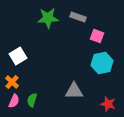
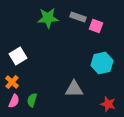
pink square: moved 1 px left, 10 px up
gray triangle: moved 2 px up
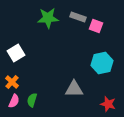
white square: moved 2 px left, 3 px up
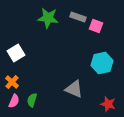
green star: rotated 10 degrees clockwise
gray triangle: rotated 24 degrees clockwise
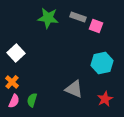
white square: rotated 12 degrees counterclockwise
red star: moved 3 px left, 5 px up; rotated 28 degrees clockwise
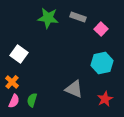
pink square: moved 5 px right, 3 px down; rotated 24 degrees clockwise
white square: moved 3 px right, 1 px down; rotated 12 degrees counterclockwise
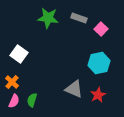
gray rectangle: moved 1 px right, 1 px down
cyan hexagon: moved 3 px left
red star: moved 7 px left, 4 px up
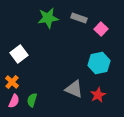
green star: rotated 15 degrees counterclockwise
white square: rotated 18 degrees clockwise
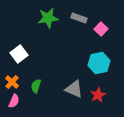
green semicircle: moved 4 px right, 14 px up
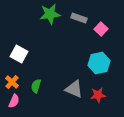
green star: moved 2 px right, 4 px up
white square: rotated 24 degrees counterclockwise
red star: rotated 21 degrees clockwise
